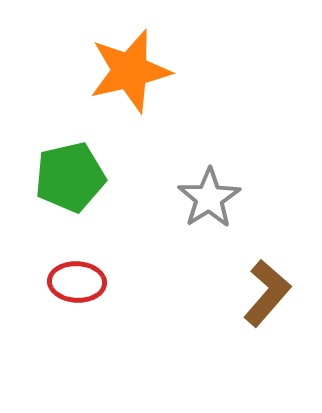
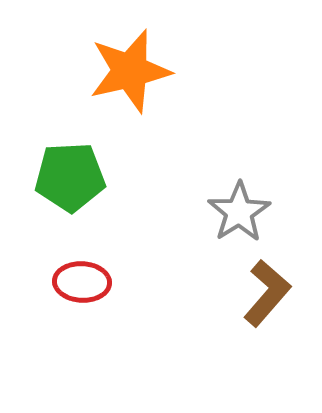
green pentagon: rotated 10 degrees clockwise
gray star: moved 30 px right, 14 px down
red ellipse: moved 5 px right
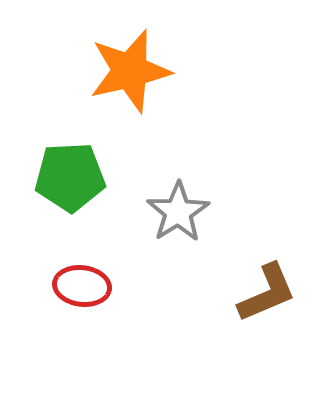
gray star: moved 61 px left
red ellipse: moved 4 px down; rotated 4 degrees clockwise
brown L-shape: rotated 26 degrees clockwise
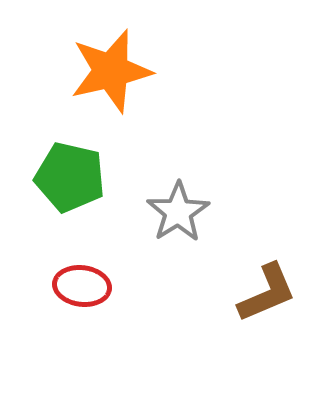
orange star: moved 19 px left
green pentagon: rotated 16 degrees clockwise
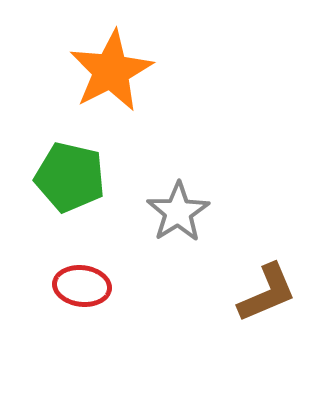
orange star: rotated 14 degrees counterclockwise
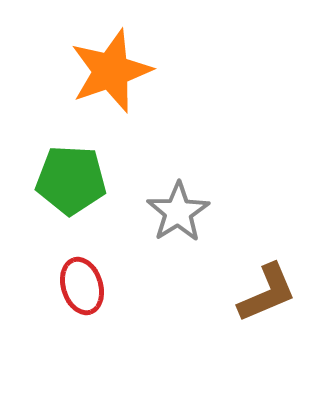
orange star: rotated 8 degrees clockwise
green pentagon: moved 1 px right, 3 px down; rotated 10 degrees counterclockwise
red ellipse: rotated 66 degrees clockwise
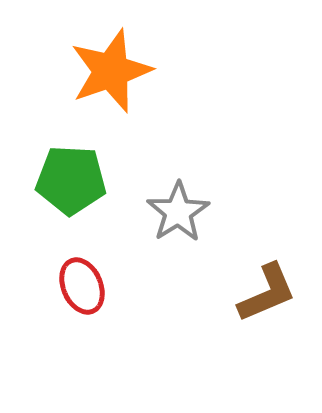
red ellipse: rotated 6 degrees counterclockwise
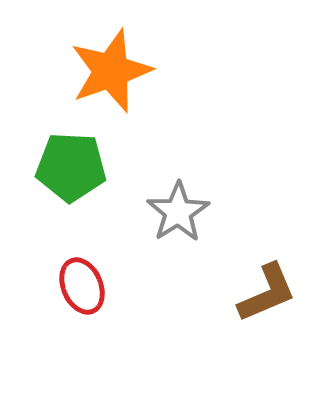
green pentagon: moved 13 px up
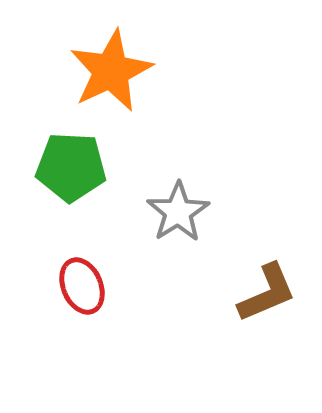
orange star: rotated 6 degrees counterclockwise
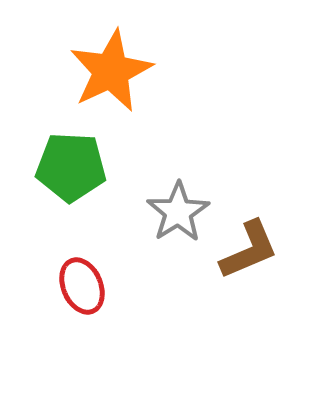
brown L-shape: moved 18 px left, 43 px up
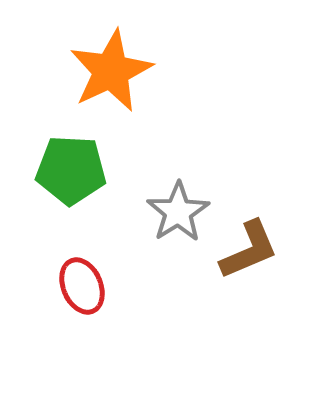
green pentagon: moved 3 px down
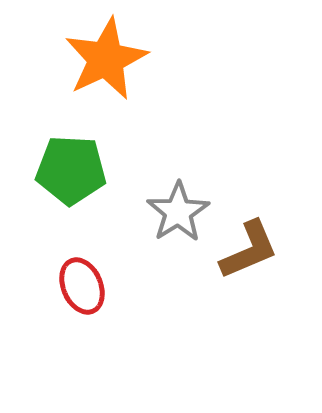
orange star: moved 5 px left, 12 px up
